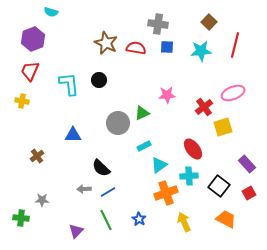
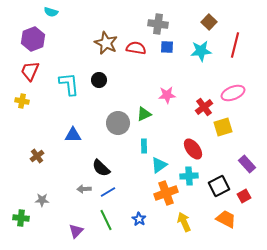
green triangle: moved 2 px right, 1 px down
cyan rectangle: rotated 64 degrees counterclockwise
black square: rotated 25 degrees clockwise
red square: moved 5 px left, 3 px down
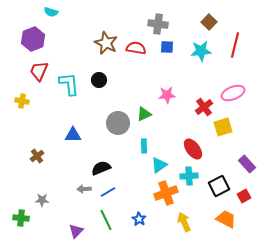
red trapezoid: moved 9 px right
black semicircle: rotated 114 degrees clockwise
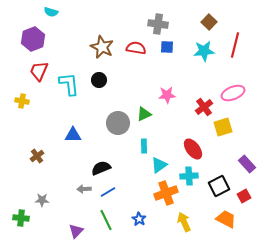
brown star: moved 4 px left, 4 px down
cyan star: moved 3 px right
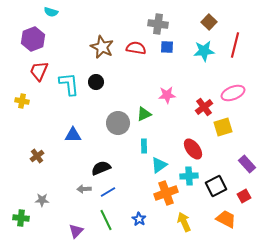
black circle: moved 3 px left, 2 px down
black square: moved 3 px left
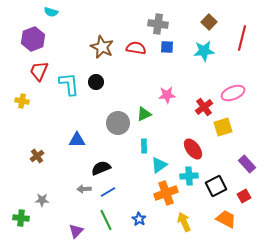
red line: moved 7 px right, 7 px up
blue triangle: moved 4 px right, 5 px down
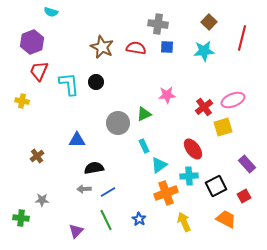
purple hexagon: moved 1 px left, 3 px down
pink ellipse: moved 7 px down
cyan rectangle: rotated 24 degrees counterclockwise
black semicircle: moved 7 px left; rotated 12 degrees clockwise
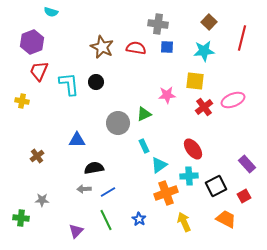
yellow square: moved 28 px left, 46 px up; rotated 24 degrees clockwise
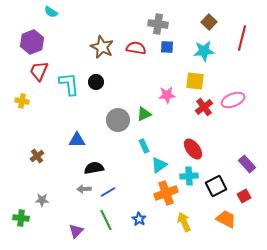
cyan semicircle: rotated 16 degrees clockwise
gray circle: moved 3 px up
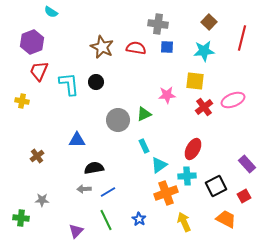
red ellipse: rotated 65 degrees clockwise
cyan cross: moved 2 px left
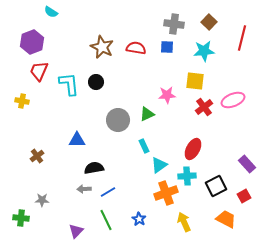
gray cross: moved 16 px right
green triangle: moved 3 px right
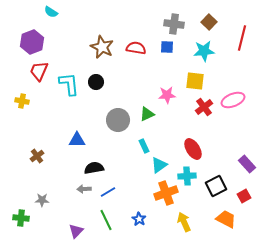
red ellipse: rotated 60 degrees counterclockwise
